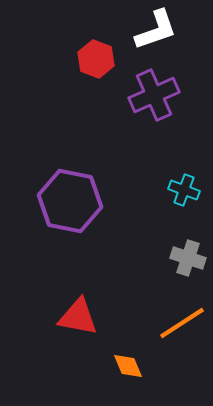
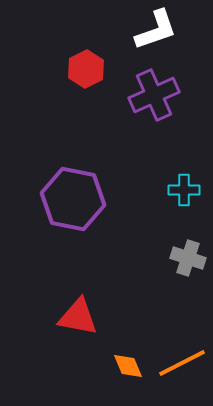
red hexagon: moved 10 px left, 10 px down; rotated 12 degrees clockwise
cyan cross: rotated 20 degrees counterclockwise
purple hexagon: moved 3 px right, 2 px up
orange line: moved 40 px down; rotated 6 degrees clockwise
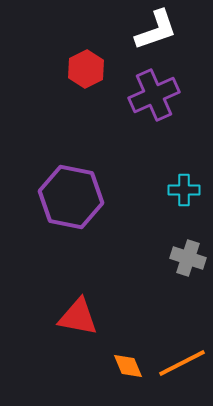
purple hexagon: moved 2 px left, 2 px up
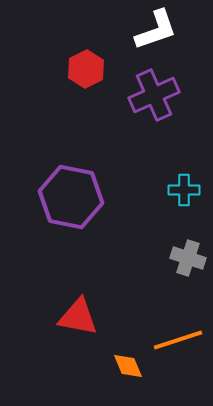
orange line: moved 4 px left, 23 px up; rotated 9 degrees clockwise
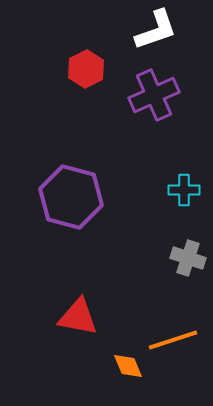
purple hexagon: rotated 4 degrees clockwise
orange line: moved 5 px left
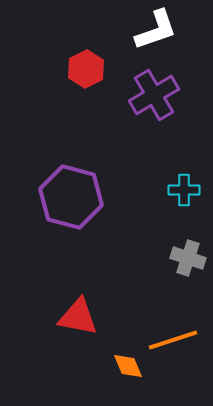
purple cross: rotated 6 degrees counterclockwise
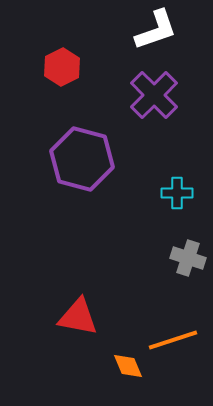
red hexagon: moved 24 px left, 2 px up
purple cross: rotated 15 degrees counterclockwise
cyan cross: moved 7 px left, 3 px down
purple hexagon: moved 11 px right, 38 px up
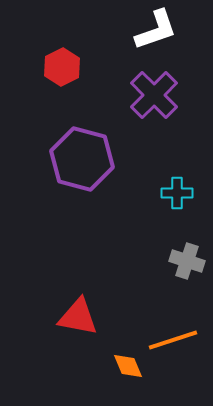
gray cross: moved 1 px left, 3 px down
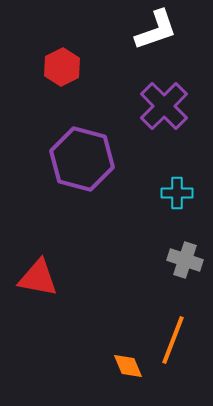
purple cross: moved 10 px right, 11 px down
gray cross: moved 2 px left, 1 px up
red triangle: moved 40 px left, 39 px up
orange line: rotated 51 degrees counterclockwise
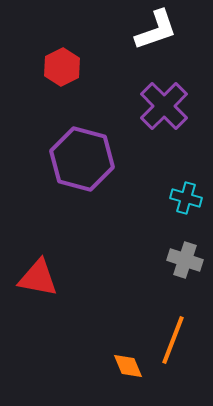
cyan cross: moved 9 px right, 5 px down; rotated 16 degrees clockwise
